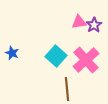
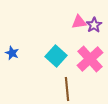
pink cross: moved 4 px right, 1 px up
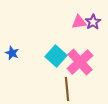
purple star: moved 1 px left, 3 px up
pink cross: moved 10 px left, 3 px down
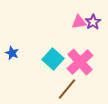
cyan square: moved 3 px left, 3 px down
brown line: rotated 45 degrees clockwise
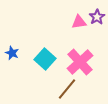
purple star: moved 4 px right, 5 px up
cyan square: moved 8 px left
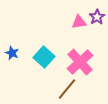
cyan square: moved 1 px left, 2 px up
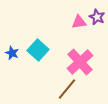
purple star: rotated 14 degrees counterclockwise
cyan square: moved 6 px left, 7 px up
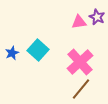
blue star: rotated 24 degrees clockwise
brown line: moved 14 px right
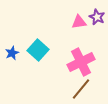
pink cross: moved 1 px right; rotated 16 degrees clockwise
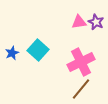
purple star: moved 1 px left, 5 px down
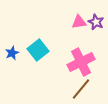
cyan square: rotated 10 degrees clockwise
